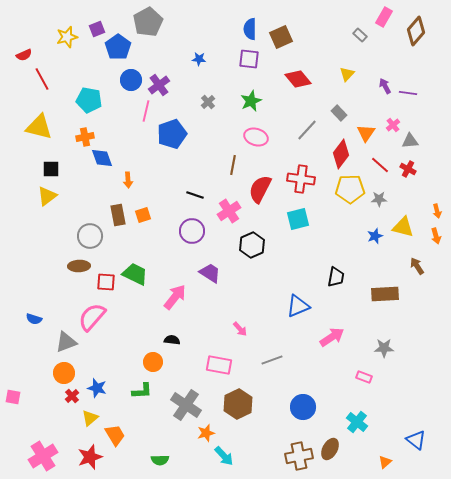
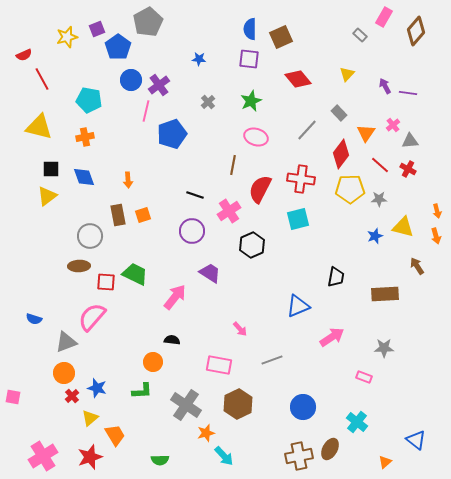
blue diamond at (102, 158): moved 18 px left, 19 px down
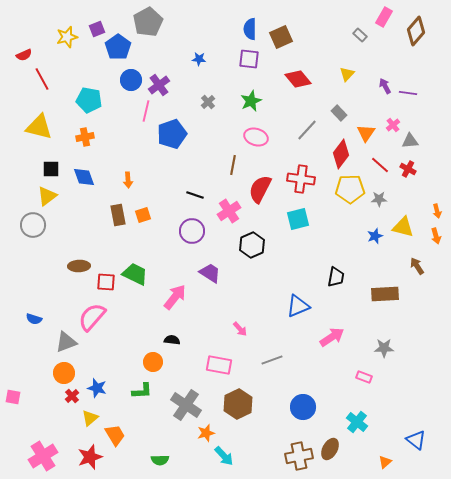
gray circle at (90, 236): moved 57 px left, 11 px up
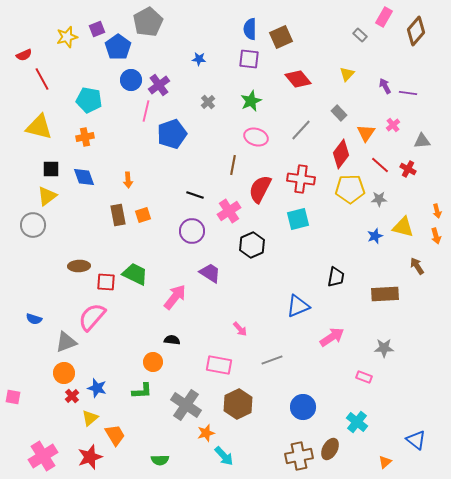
gray line at (307, 130): moved 6 px left
gray triangle at (410, 141): moved 12 px right
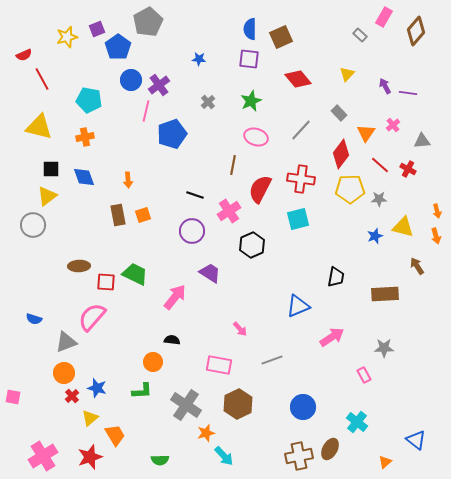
pink rectangle at (364, 377): moved 2 px up; rotated 42 degrees clockwise
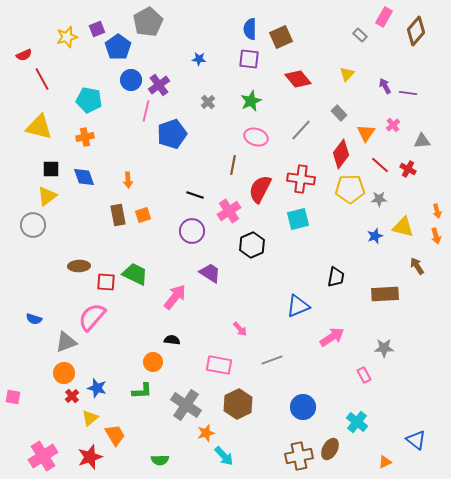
orange triangle at (385, 462): rotated 16 degrees clockwise
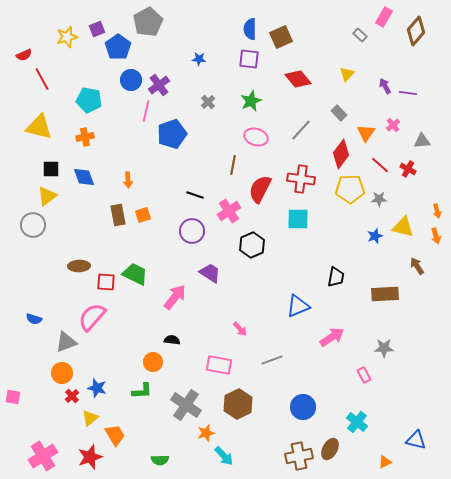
cyan square at (298, 219): rotated 15 degrees clockwise
orange circle at (64, 373): moved 2 px left
blue triangle at (416, 440): rotated 25 degrees counterclockwise
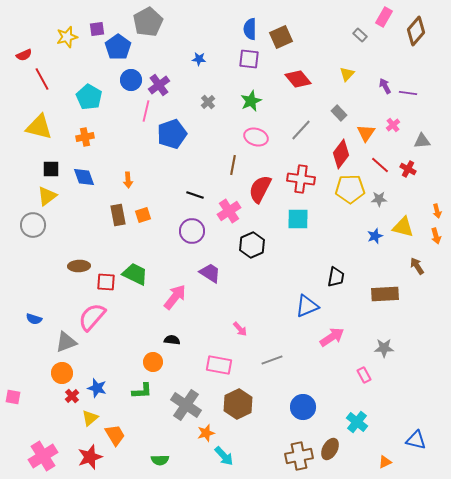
purple square at (97, 29): rotated 14 degrees clockwise
cyan pentagon at (89, 100): moved 3 px up; rotated 20 degrees clockwise
blue triangle at (298, 306): moved 9 px right
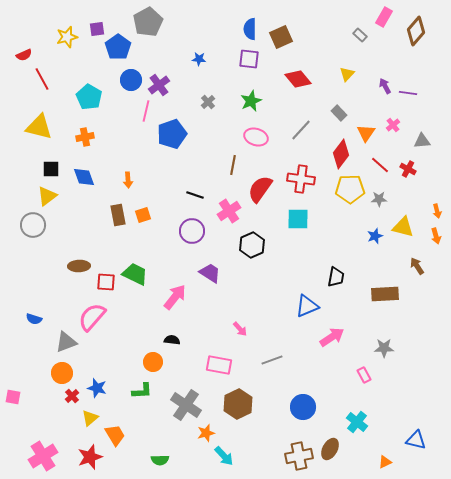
red semicircle at (260, 189): rotated 8 degrees clockwise
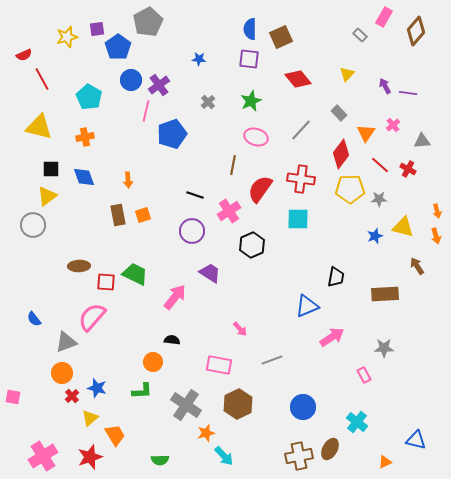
blue semicircle at (34, 319): rotated 35 degrees clockwise
